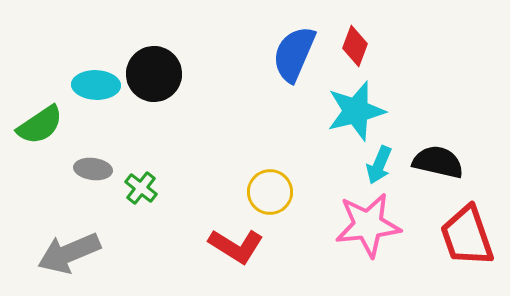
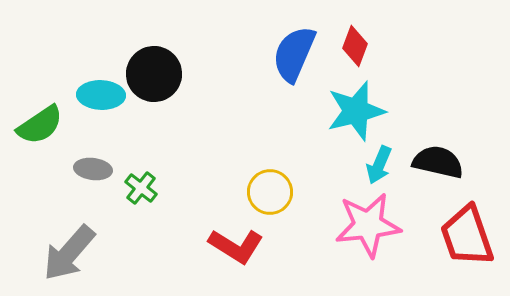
cyan ellipse: moved 5 px right, 10 px down
gray arrow: rotated 26 degrees counterclockwise
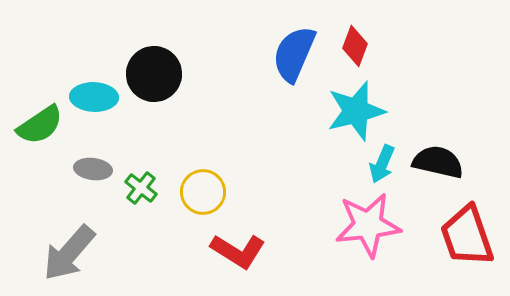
cyan ellipse: moved 7 px left, 2 px down
cyan arrow: moved 3 px right, 1 px up
yellow circle: moved 67 px left
red L-shape: moved 2 px right, 5 px down
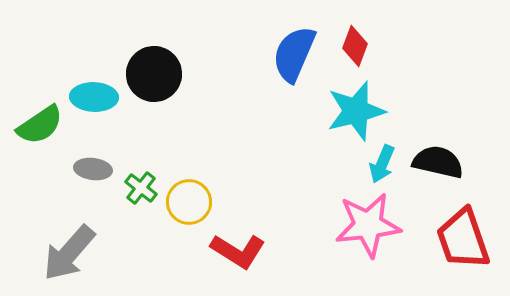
yellow circle: moved 14 px left, 10 px down
red trapezoid: moved 4 px left, 3 px down
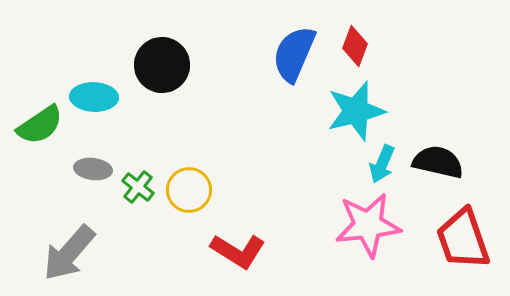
black circle: moved 8 px right, 9 px up
green cross: moved 3 px left, 1 px up
yellow circle: moved 12 px up
